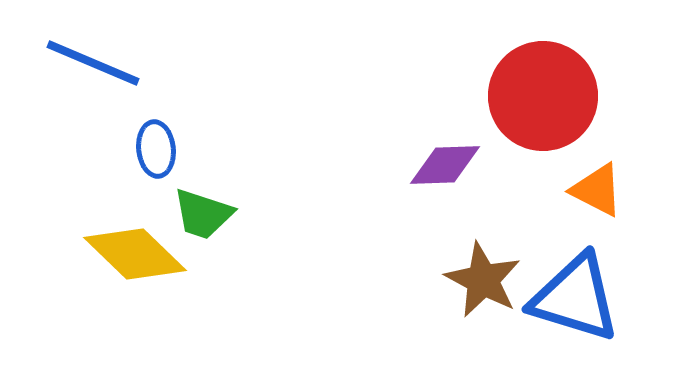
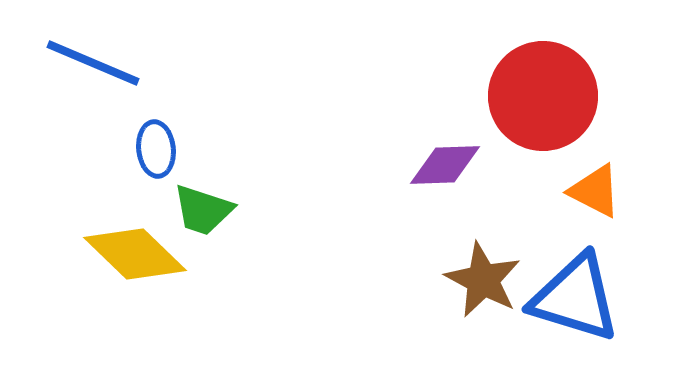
orange triangle: moved 2 px left, 1 px down
green trapezoid: moved 4 px up
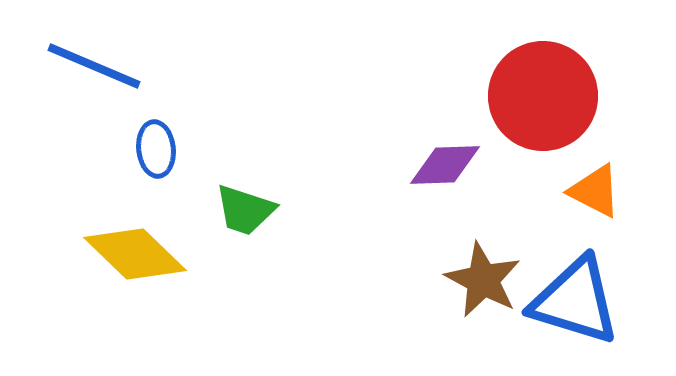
blue line: moved 1 px right, 3 px down
green trapezoid: moved 42 px right
blue triangle: moved 3 px down
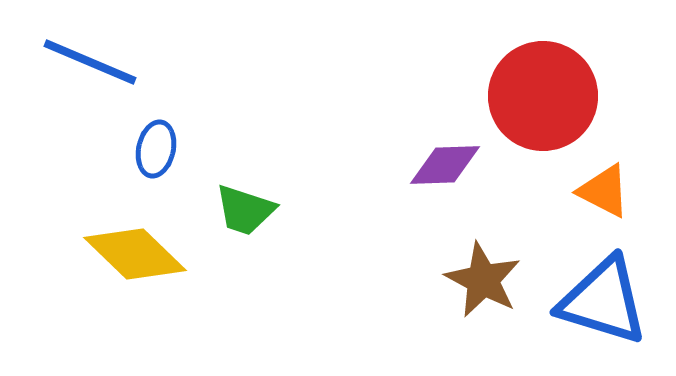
blue line: moved 4 px left, 4 px up
blue ellipse: rotated 18 degrees clockwise
orange triangle: moved 9 px right
blue triangle: moved 28 px right
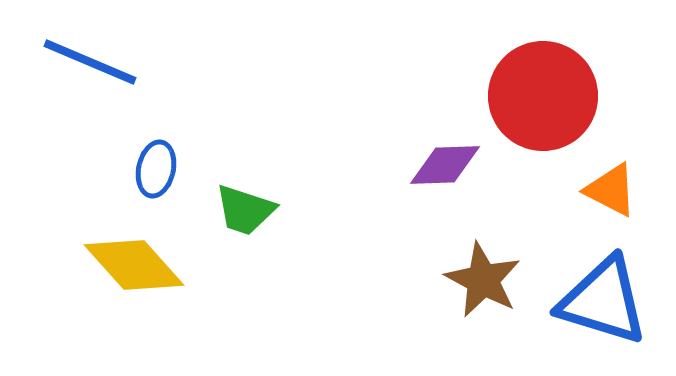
blue ellipse: moved 20 px down
orange triangle: moved 7 px right, 1 px up
yellow diamond: moved 1 px left, 11 px down; rotated 4 degrees clockwise
